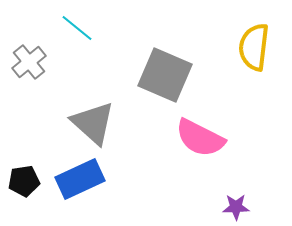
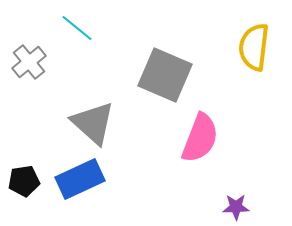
pink semicircle: rotated 96 degrees counterclockwise
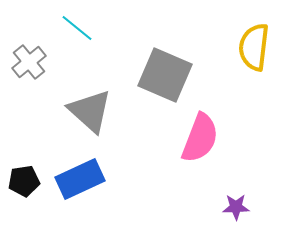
gray triangle: moved 3 px left, 12 px up
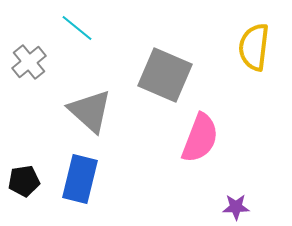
blue rectangle: rotated 51 degrees counterclockwise
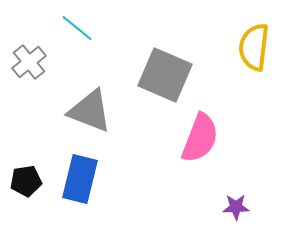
gray triangle: rotated 21 degrees counterclockwise
black pentagon: moved 2 px right
